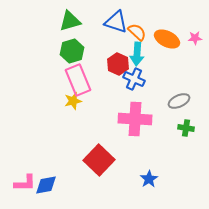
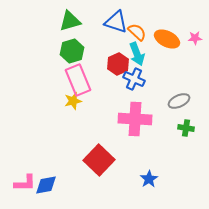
cyan arrow: rotated 25 degrees counterclockwise
red hexagon: rotated 10 degrees clockwise
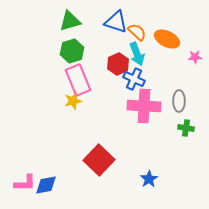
pink star: moved 19 px down
gray ellipse: rotated 65 degrees counterclockwise
pink cross: moved 9 px right, 13 px up
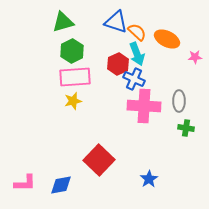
green triangle: moved 7 px left, 1 px down
green hexagon: rotated 10 degrees counterclockwise
pink rectangle: moved 3 px left, 3 px up; rotated 72 degrees counterclockwise
blue diamond: moved 15 px right
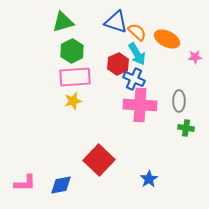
cyan arrow: rotated 10 degrees counterclockwise
pink cross: moved 4 px left, 1 px up
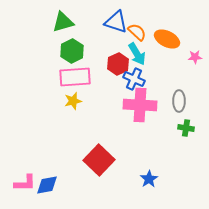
blue diamond: moved 14 px left
